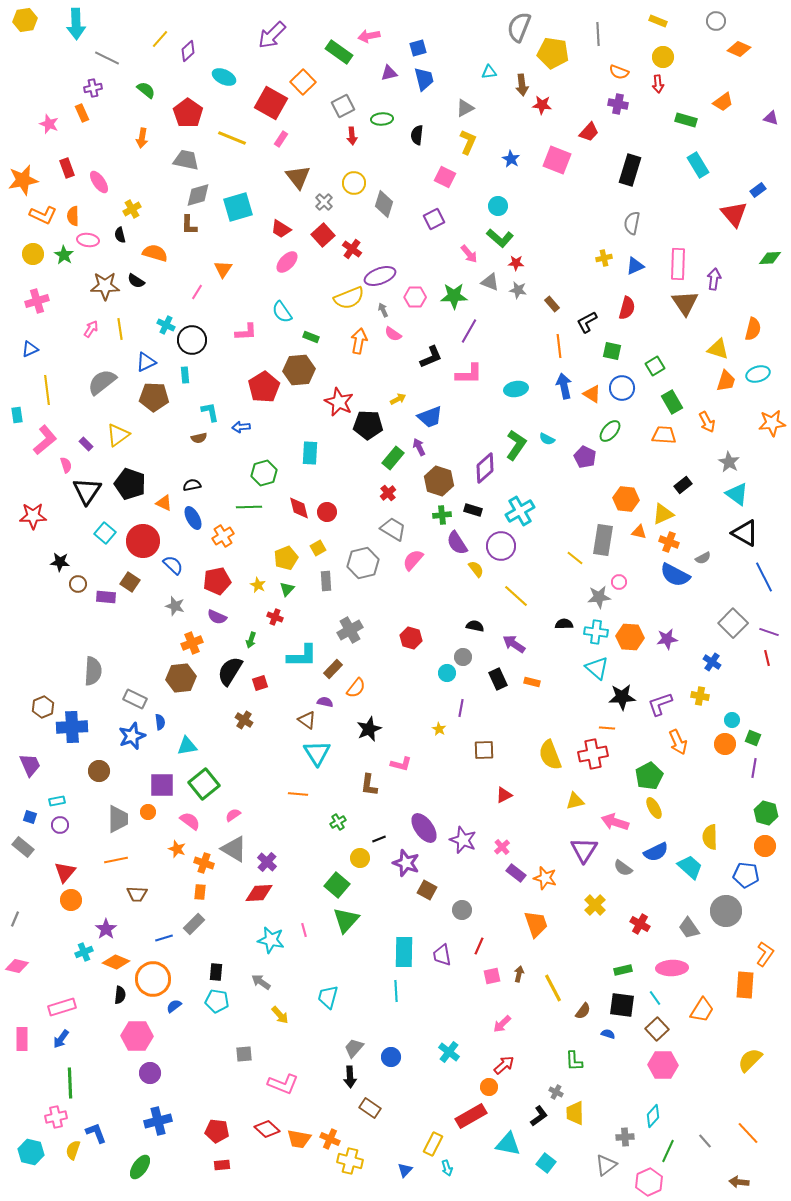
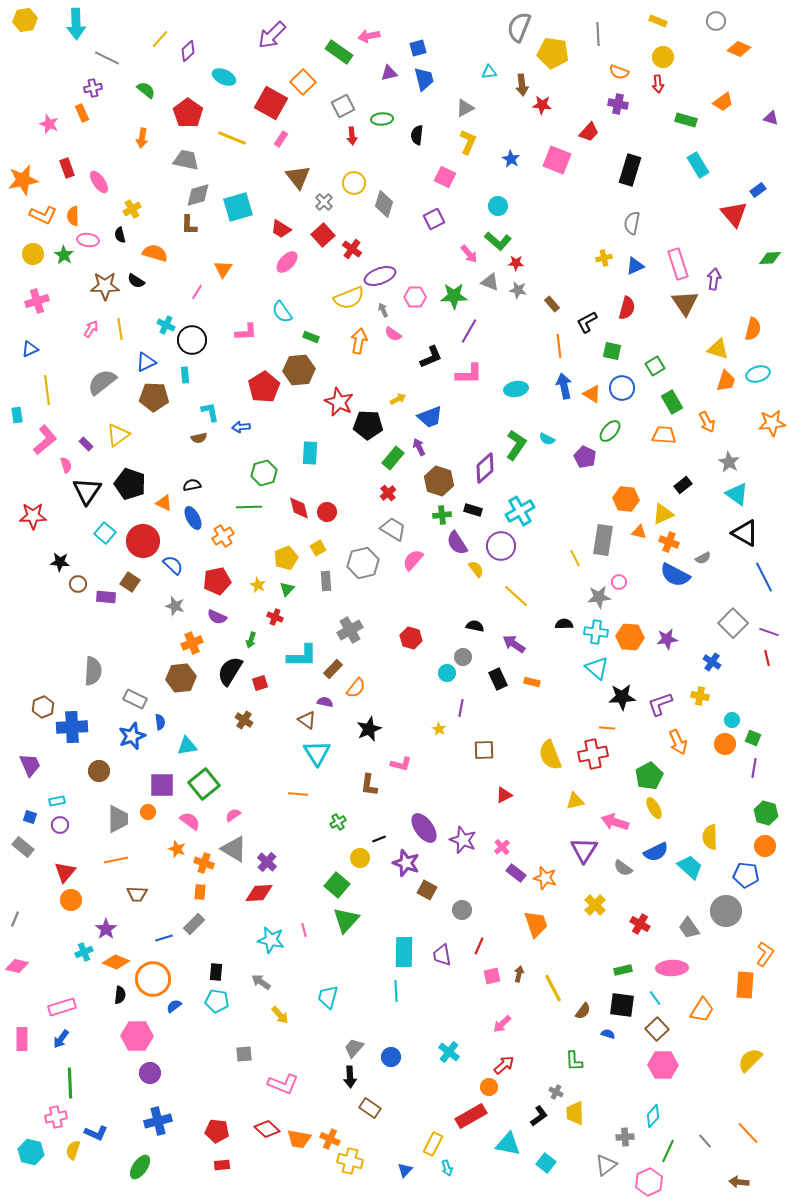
green L-shape at (500, 238): moved 2 px left, 3 px down
pink rectangle at (678, 264): rotated 20 degrees counterclockwise
yellow line at (575, 558): rotated 24 degrees clockwise
blue L-shape at (96, 1133): rotated 135 degrees clockwise
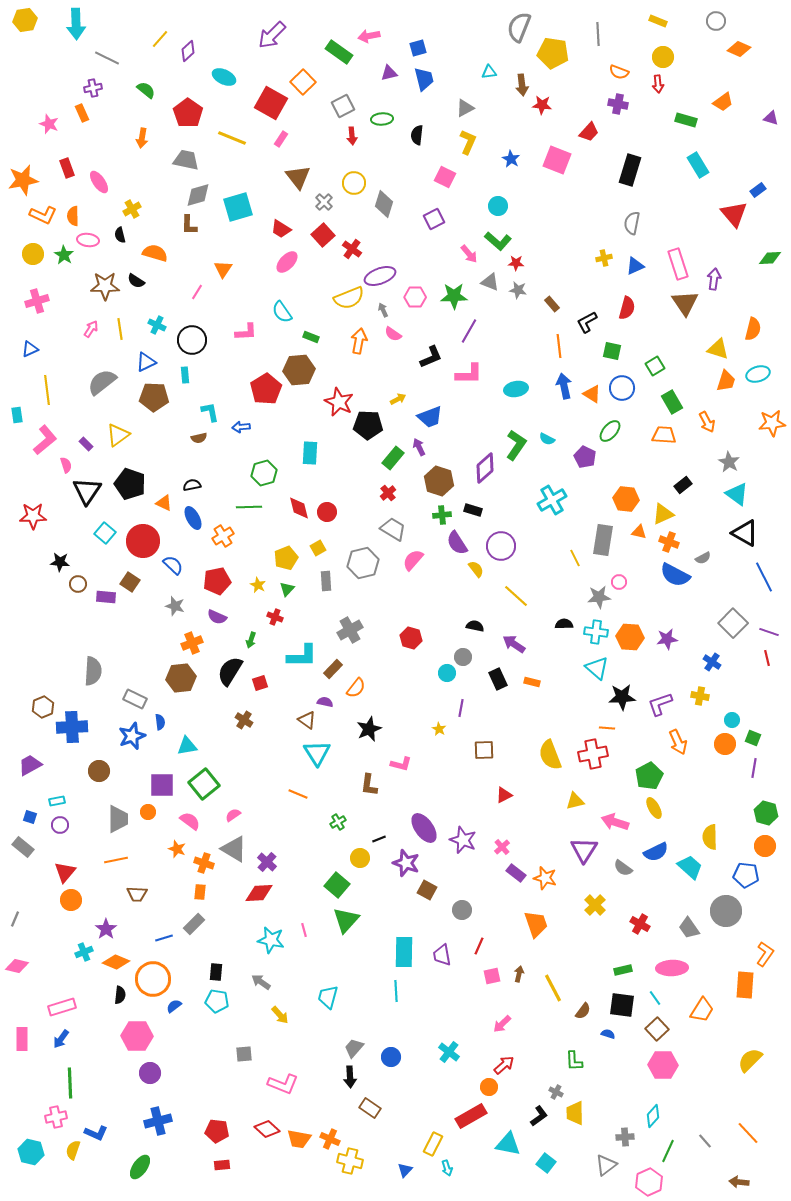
cyan cross at (166, 325): moved 9 px left
red pentagon at (264, 387): moved 2 px right, 2 px down
cyan cross at (520, 511): moved 32 px right, 11 px up
purple trapezoid at (30, 765): rotated 95 degrees counterclockwise
orange line at (298, 794): rotated 18 degrees clockwise
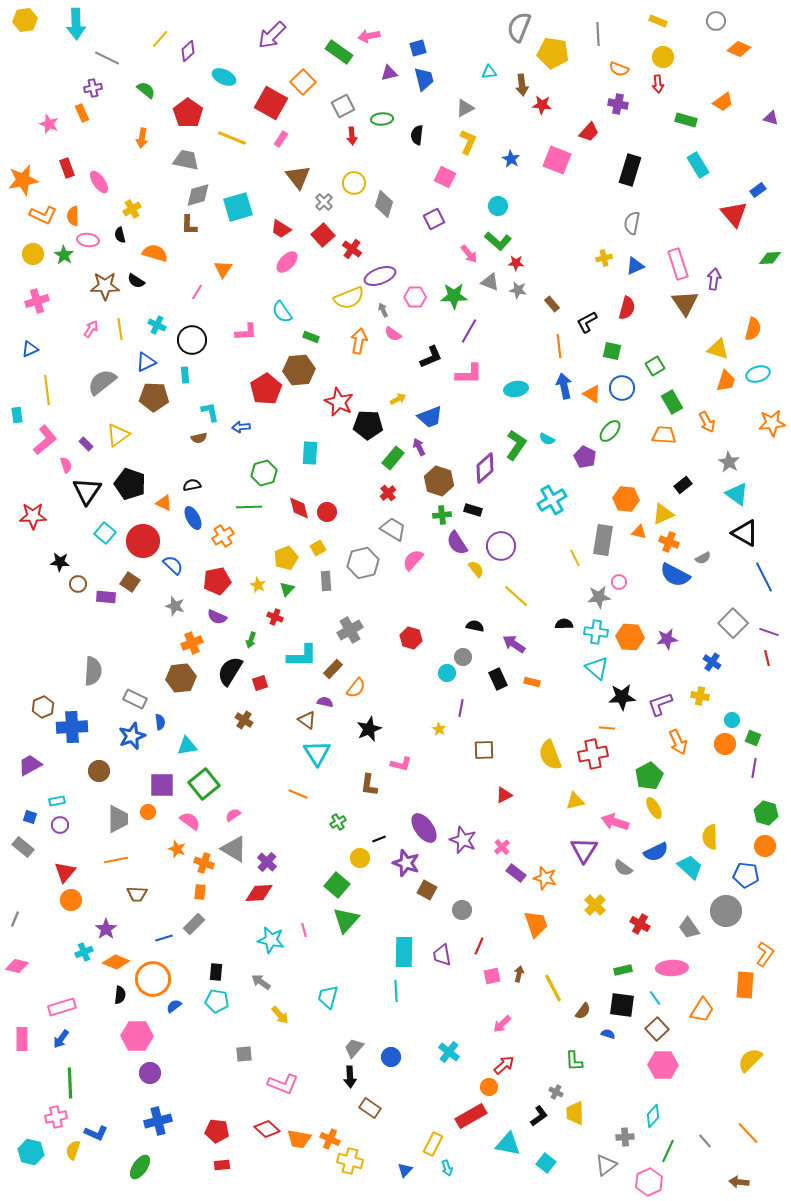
orange semicircle at (619, 72): moved 3 px up
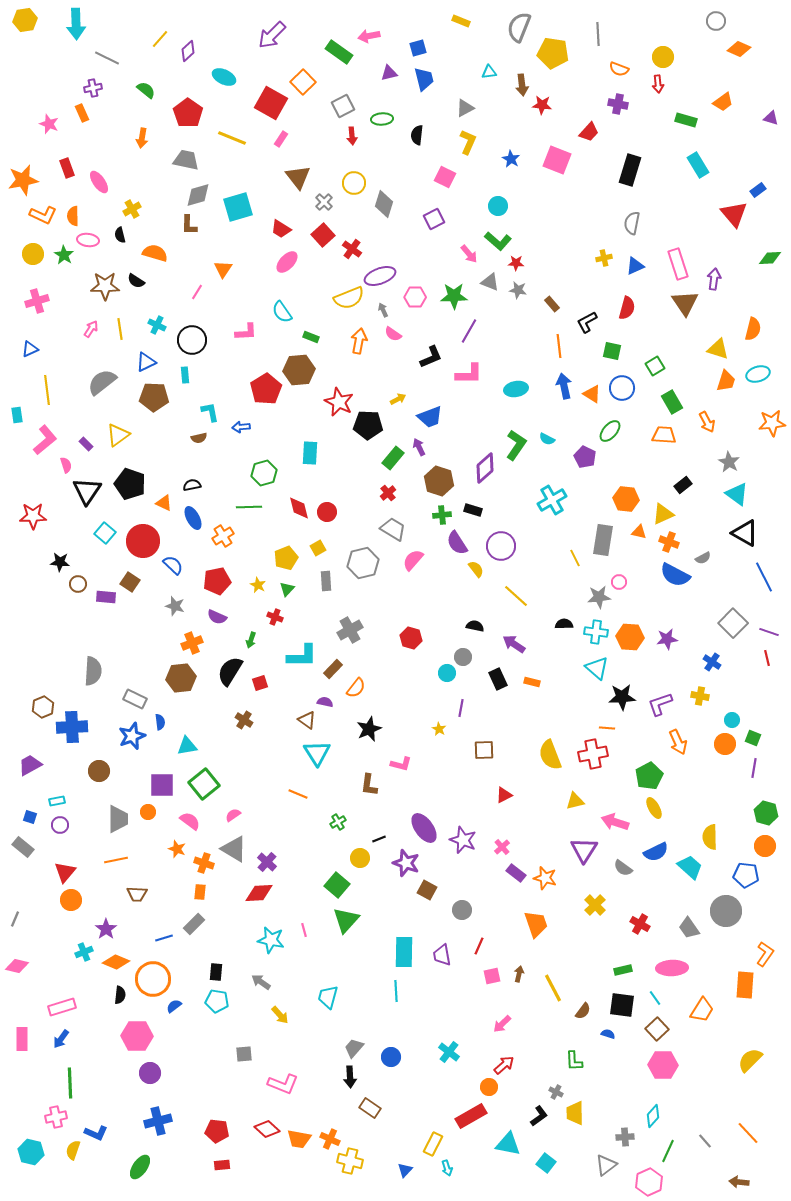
yellow rectangle at (658, 21): moved 197 px left
